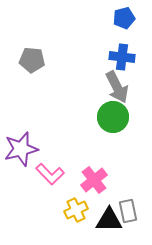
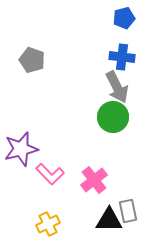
gray pentagon: rotated 15 degrees clockwise
yellow cross: moved 28 px left, 14 px down
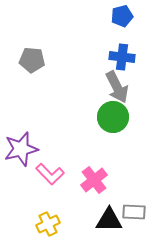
blue pentagon: moved 2 px left, 2 px up
gray pentagon: rotated 15 degrees counterclockwise
gray rectangle: moved 6 px right, 1 px down; rotated 75 degrees counterclockwise
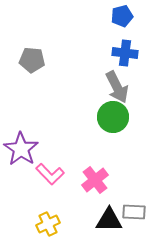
blue cross: moved 3 px right, 4 px up
purple star: rotated 24 degrees counterclockwise
pink cross: moved 1 px right
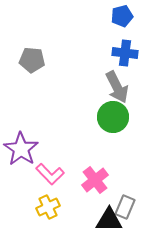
gray rectangle: moved 9 px left, 5 px up; rotated 70 degrees counterclockwise
yellow cross: moved 17 px up
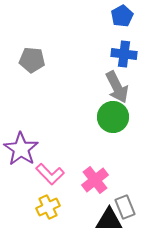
blue pentagon: rotated 15 degrees counterclockwise
blue cross: moved 1 px left, 1 px down
gray rectangle: rotated 45 degrees counterclockwise
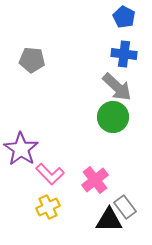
blue pentagon: moved 2 px right, 1 px down; rotated 15 degrees counterclockwise
gray arrow: rotated 20 degrees counterclockwise
gray rectangle: rotated 15 degrees counterclockwise
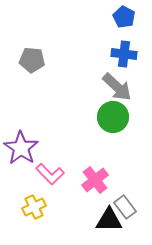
purple star: moved 1 px up
yellow cross: moved 14 px left
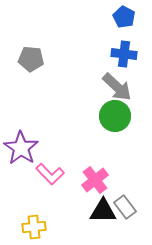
gray pentagon: moved 1 px left, 1 px up
green circle: moved 2 px right, 1 px up
yellow cross: moved 20 px down; rotated 20 degrees clockwise
black triangle: moved 6 px left, 9 px up
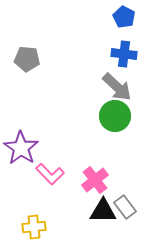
gray pentagon: moved 4 px left
